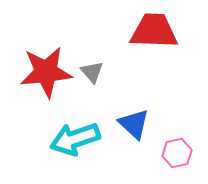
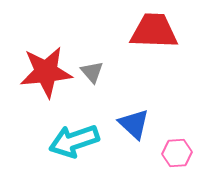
cyan arrow: moved 1 px left, 2 px down
pink hexagon: rotated 8 degrees clockwise
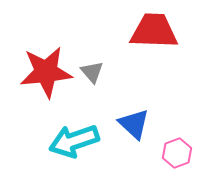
pink hexagon: rotated 16 degrees counterclockwise
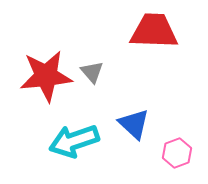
red star: moved 4 px down
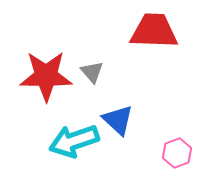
red star: rotated 6 degrees clockwise
blue triangle: moved 16 px left, 4 px up
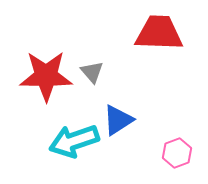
red trapezoid: moved 5 px right, 2 px down
blue triangle: rotated 44 degrees clockwise
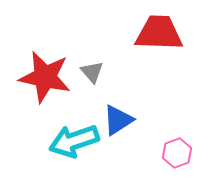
red star: moved 1 px left, 1 px down; rotated 12 degrees clockwise
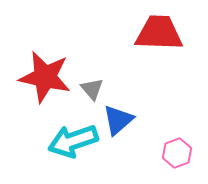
gray triangle: moved 17 px down
blue triangle: rotated 8 degrees counterclockwise
cyan arrow: moved 1 px left
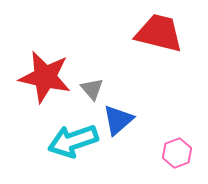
red trapezoid: rotated 12 degrees clockwise
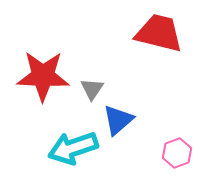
red star: moved 2 px left, 1 px up; rotated 10 degrees counterclockwise
gray triangle: rotated 15 degrees clockwise
cyan arrow: moved 7 px down
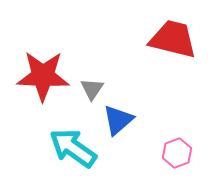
red trapezoid: moved 14 px right, 6 px down
cyan arrow: rotated 54 degrees clockwise
